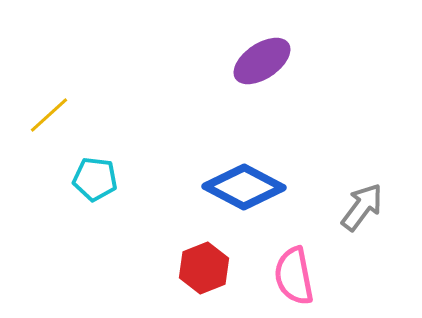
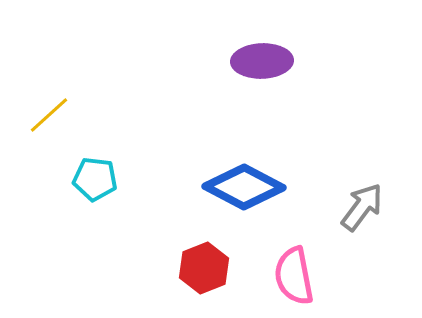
purple ellipse: rotated 32 degrees clockwise
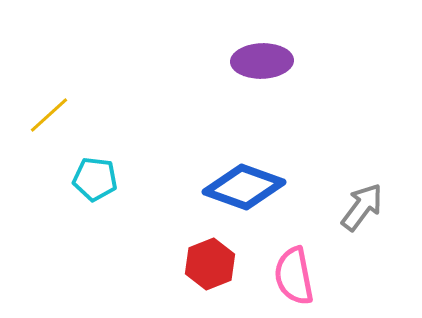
blue diamond: rotated 8 degrees counterclockwise
red hexagon: moved 6 px right, 4 px up
